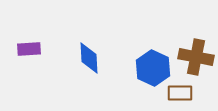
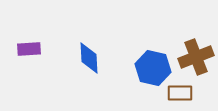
brown cross: rotated 32 degrees counterclockwise
blue hexagon: rotated 12 degrees counterclockwise
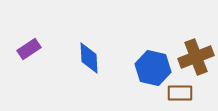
purple rectangle: rotated 30 degrees counterclockwise
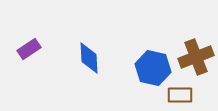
brown rectangle: moved 2 px down
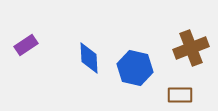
purple rectangle: moved 3 px left, 4 px up
brown cross: moved 5 px left, 9 px up
blue hexagon: moved 18 px left
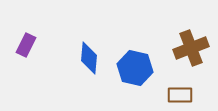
purple rectangle: rotated 30 degrees counterclockwise
blue diamond: rotated 8 degrees clockwise
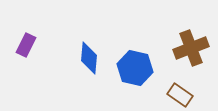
brown rectangle: rotated 35 degrees clockwise
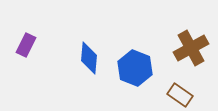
brown cross: rotated 8 degrees counterclockwise
blue hexagon: rotated 8 degrees clockwise
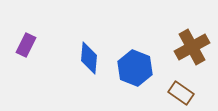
brown cross: moved 1 px right, 1 px up
brown rectangle: moved 1 px right, 2 px up
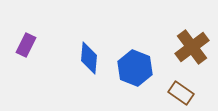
brown cross: rotated 8 degrees counterclockwise
